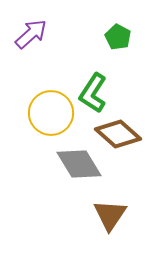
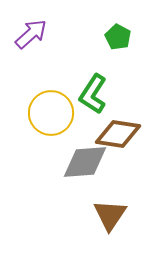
green L-shape: moved 1 px down
brown diamond: rotated 33 degrees counterclockwise
gray diamond: moved 6 px right, 2 px up; rotated 63 degrees counterclockwise
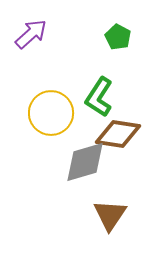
green L-shape: moved 6 px right, 3 px down
gray diamond: rotated 12 degrees counterclockwise
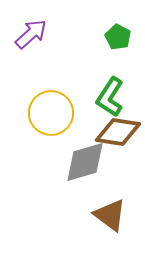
green L-shape: moved 11 px right
brown diamond: moved 2 px up
brown triangle: rotated 27 degrees counterclockwise
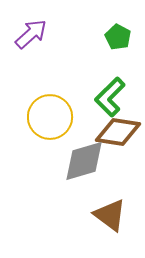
green L-shape: rotated 12 degrees clockwise
yellow circle: moved 1 px left, 4 px down
gray diamond: moved 1 px left, 1 px up
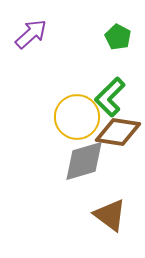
yellow circle: moved 27 px right
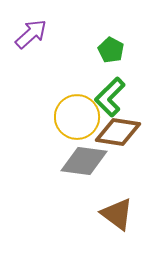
green pentagon: moved 7 px left, 13 px down
gray diamond: rotated 24 degrees clockwise
brown triangle: moved 7 px right, 1 px up
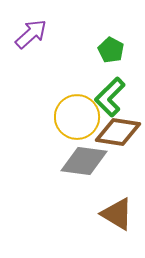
brown triangle: rotated 6 degrees counterclockwise
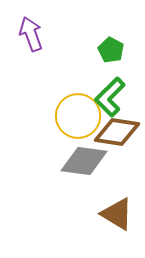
purple arrow: rotated 68 degrees counterclockwise
yellow circle: moved 1 px right, 1 px up
brown diamond: moved 1 px left
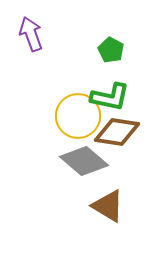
green L-shape: rotated 123 degrees counterclockwise
gray diamond: rotated 33 degrees clockwise
brown triangle: moved 9 px left, 8 px up
